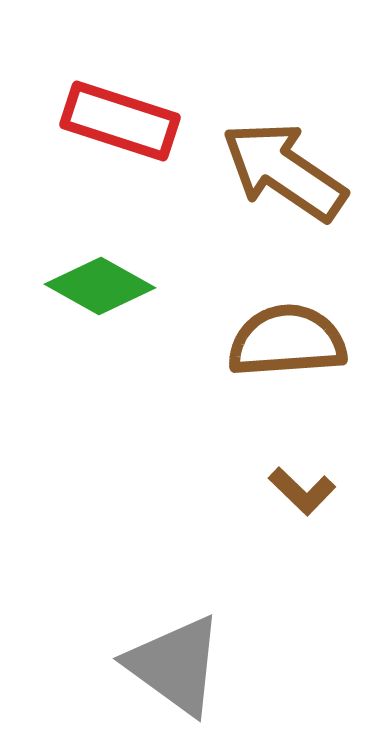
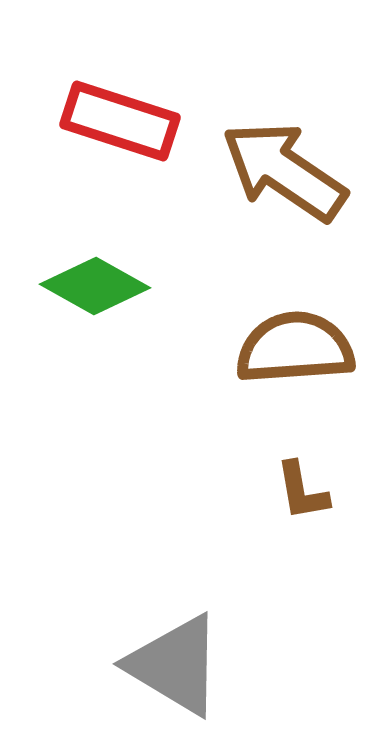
green diamond: moved 5 px left
brown semicircle: moved 8 px right, 7 px down
brown L-shape: rotated 36 degrees clockwise
gray triangle: rotated 5 degrees counterclockwise
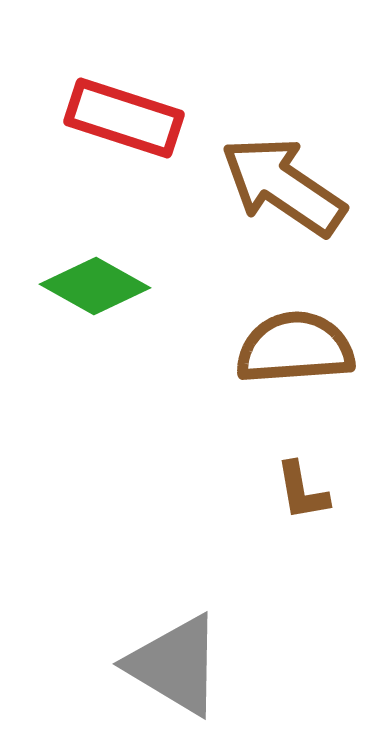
red rectangle: moved 4 px right, 3 px up
brown arrow: moved 1 px left, 15 px down
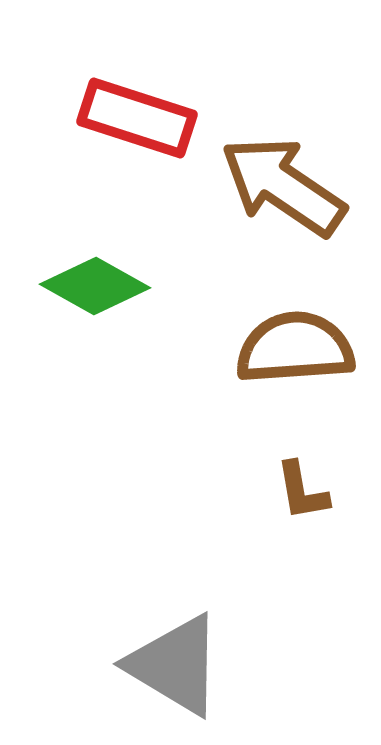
red rectangle: moved 13 px right
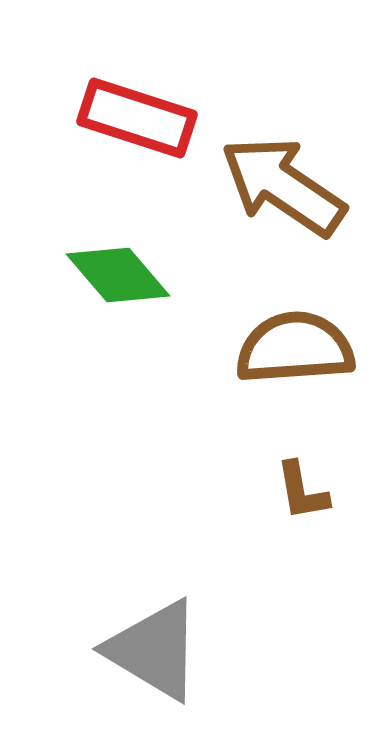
green diamond: moved 23 px right, 11 px up; rotated 20 degrees clockwise
gray triangle: moved 21 px left, 15 px up
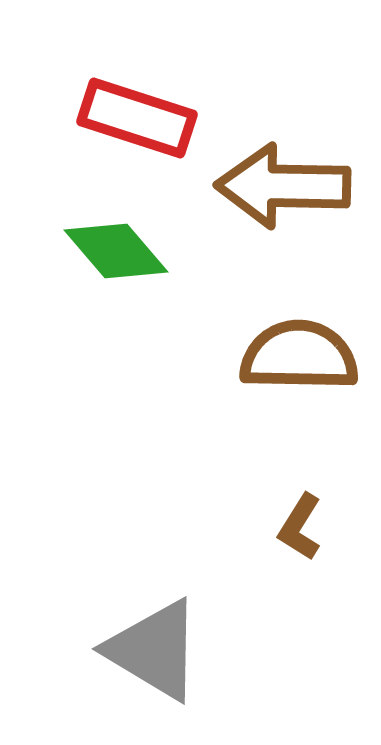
brown arrow: rotated 33 degrees counterclockwise
green diamond: moved 2 px left, 24 px up
brown semicircle: moved 4 px right, 8 px down; rotated 5 degrees clockwise
brown L-shape: moved 2 px left, 36 px down; rotated 42 degrees clockwise
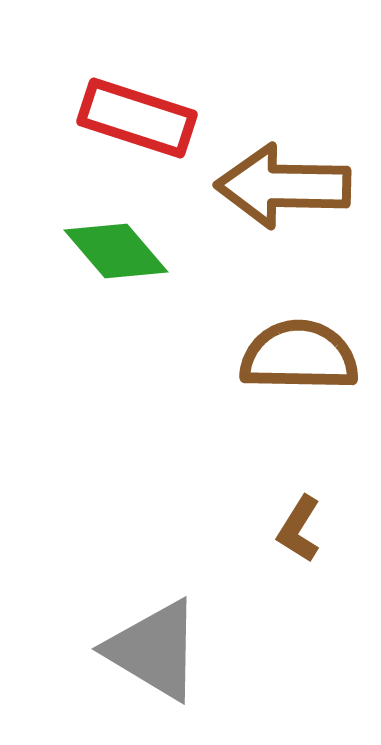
brown L-shape: moved 1 px left, 2 px down
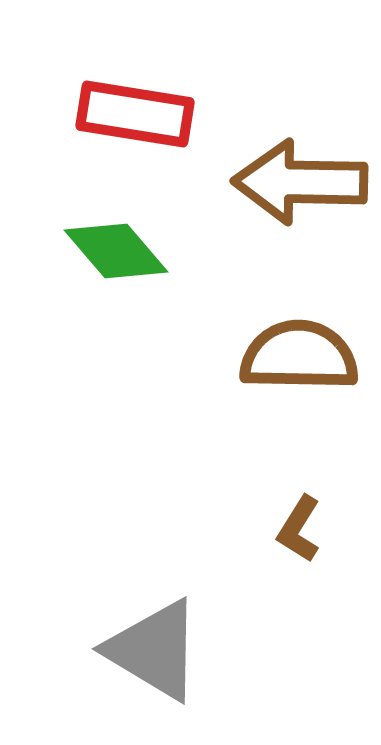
red rectangle: moved 2 px left, 4 px up; rotated 9 degrees counterclockwise
brown arrow: moved 17 px right, 4 px up
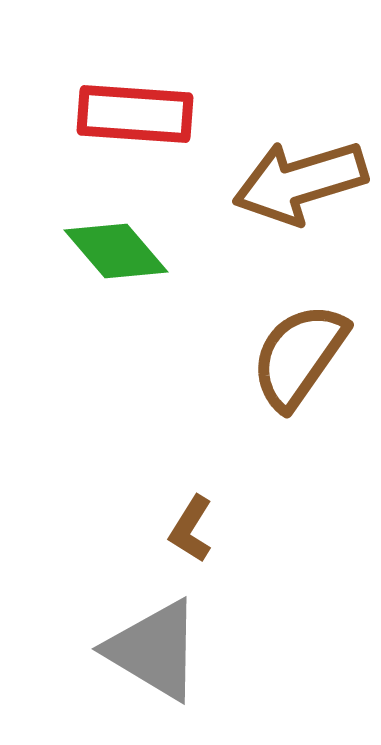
red rectangle: rotated 5 degrees counterclockwise
brown arrow: rotated 18 degrees counterclockwise
brown semicircle: rotated 56 degrees counterclockwise
brown L-shape: moved 108 px left
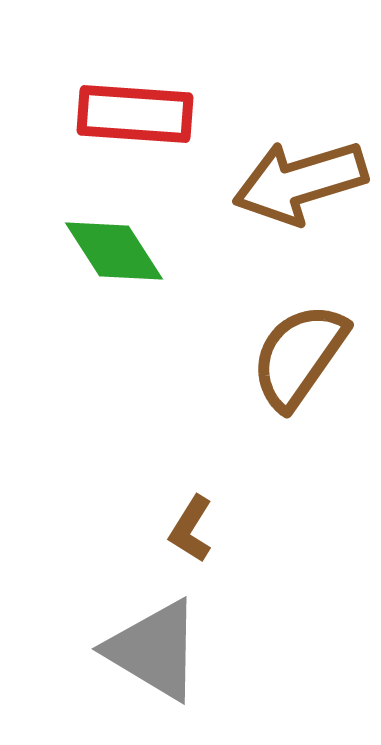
green diamond: moved 2 px left; rotated 8 degrees clockwise
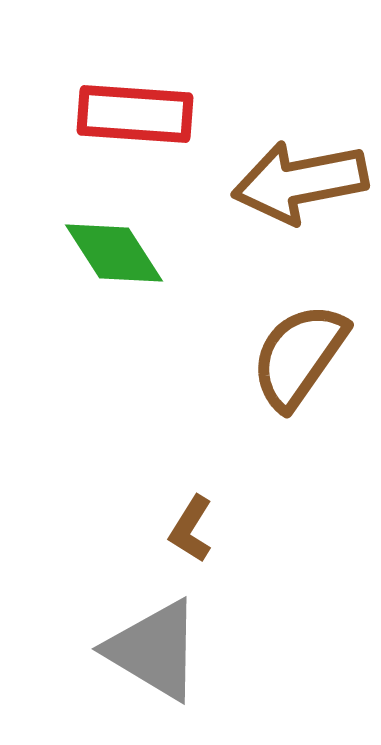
brown arrow: rotated 6 degrees clockwise
green diamond: moved 2 px down
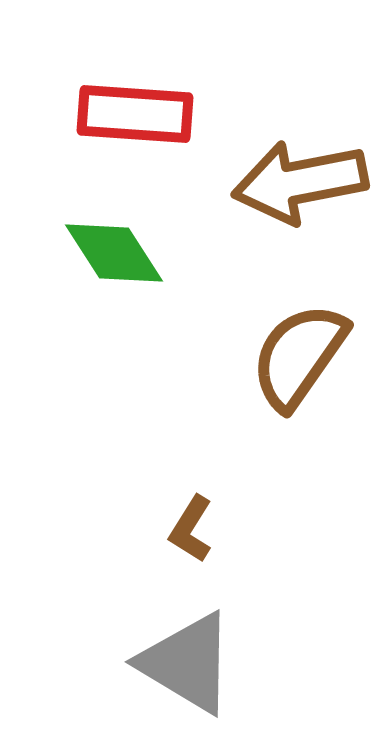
gray triangle: moved 33 px right, 13 px down
